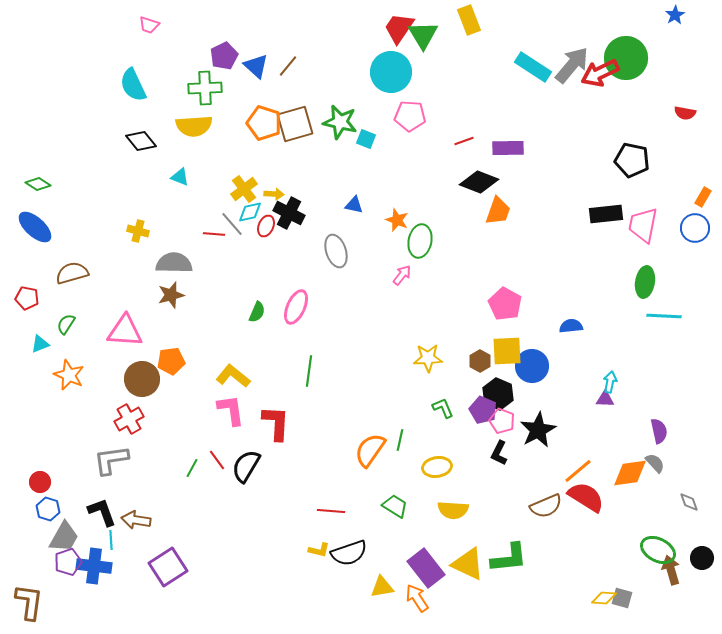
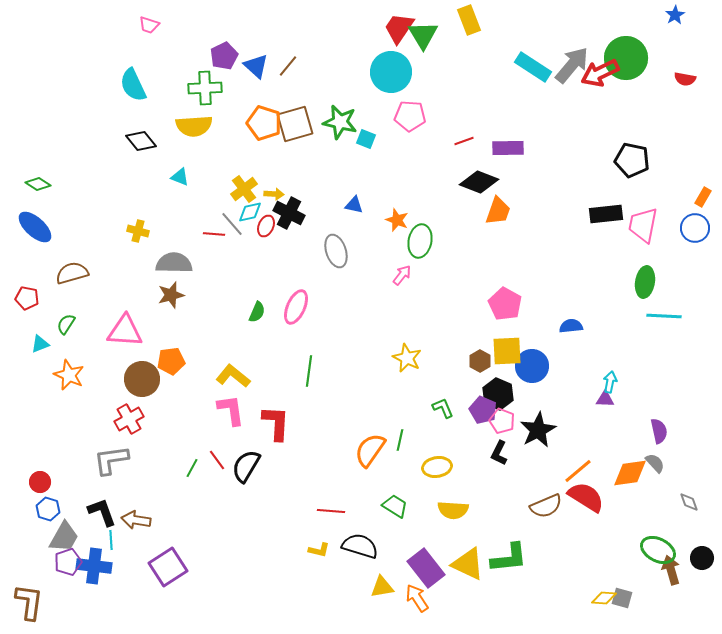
red semicircle at (685, 113): moved 34 px up
yellow star at (428, 358): moved 21 px left; rotated 28 degrees clockwise
black semicircle at (349, 553): moved 11 px right, 7 px up; rotated 144 degrees counterclockwise
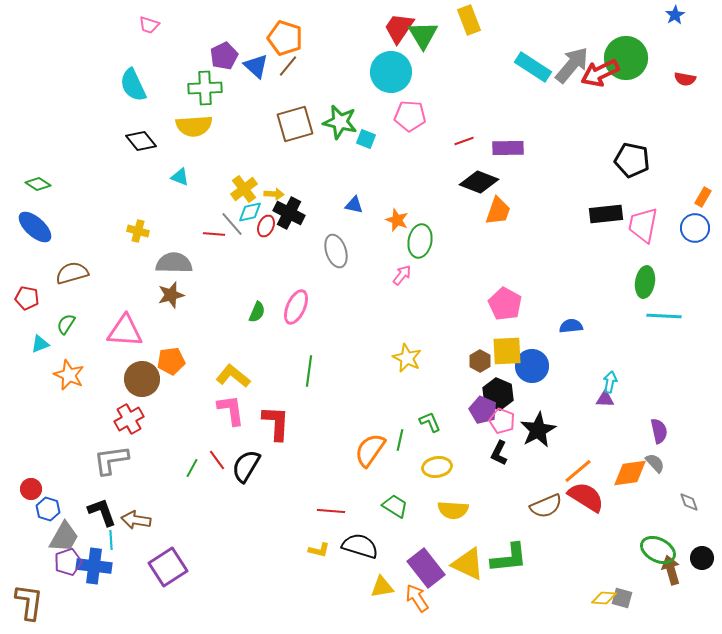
orange pentagon at (264, 123): moved 21 px right, 85 px up
green L-shape at (443, 408): moved 13 px left, 14 px down
red circle at (40, 482): moved 9 px left, 7 px down
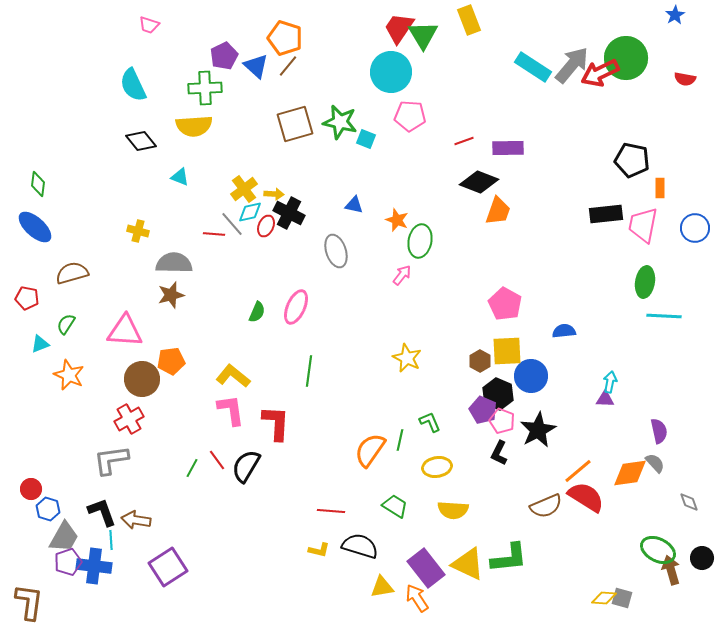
green diamond at (38, 184): rotated 65 degrees clockwise
orange rectangle at (703, 197): moved 43 px left, 9 px up; rotated 30 degrees counterclockwise
blue semicircle at (571, 326): moved 7 px left, 5 px down
blue circle at (532, 366): moved 1 px left, 10 px down
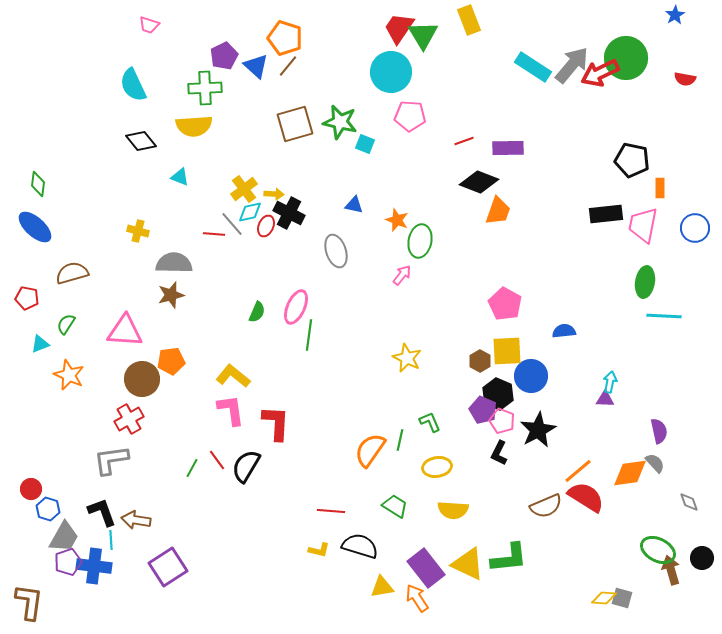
cyan square at (366, 139): moved 1 px left, 5 px down
green line at (309, 371): moved 36 px up
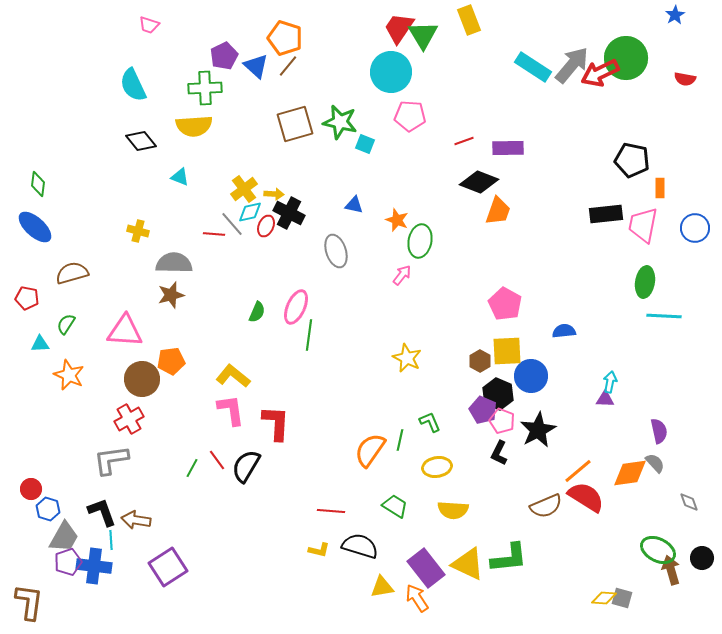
cyan triangle at (40, 344): rotated 18 degrees clockwise
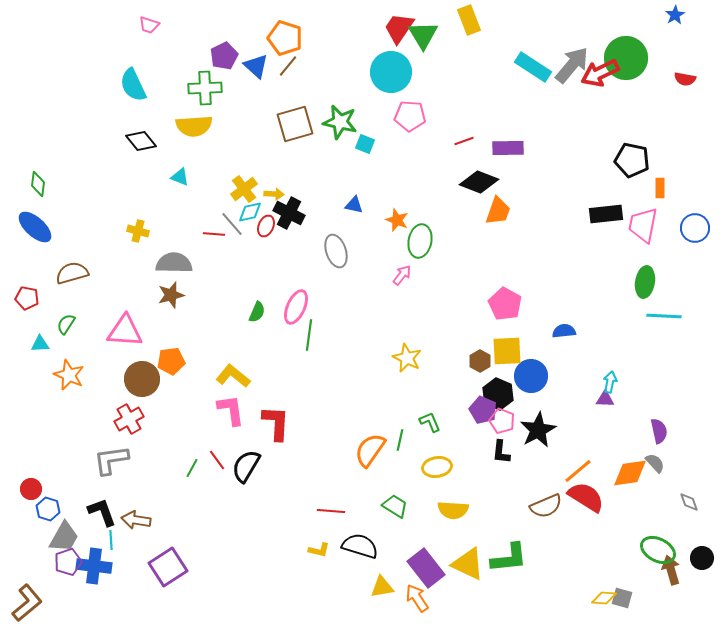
black L-shape at (499, 453): moved 2 px right, 1 px up; rotated 20 degrees counterclockwise
brown L-shape at (29, 602): moved 2 px left, 1 px down; rotated 42 degrees clockwise
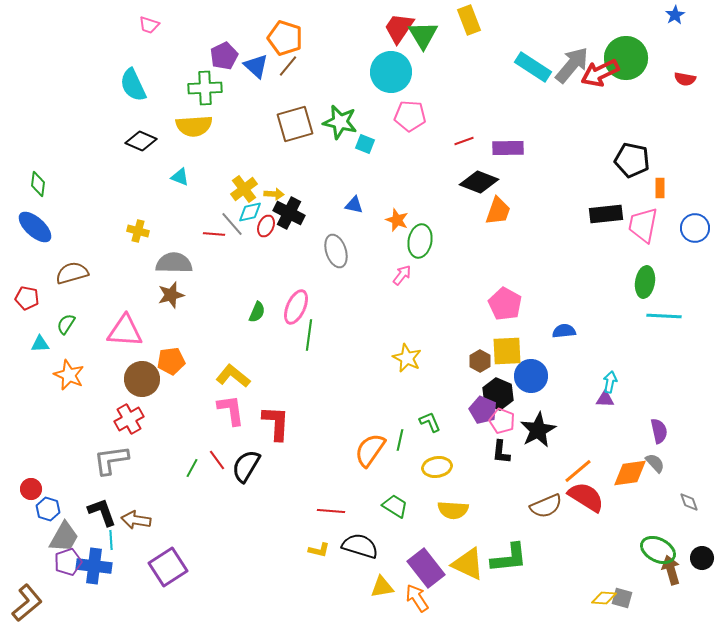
black diamond at (141, 141): rotated 28 degrees counterclockwise
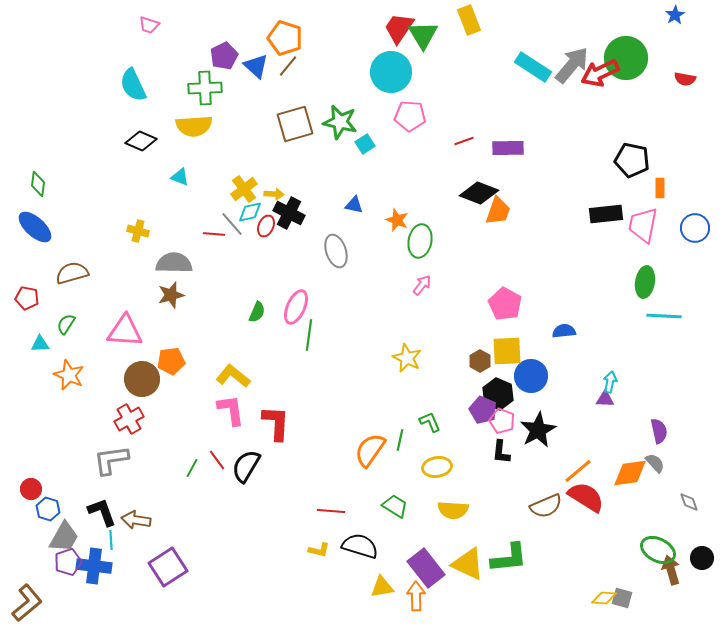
cyan square at (365, 144): rotated 36 degrees clockwise
black diamond at (479, 182): moved 11 px down
pink arrow at (402, 275): moved 20 px right, 10 px down
orange arrow at (417, 598): moved 1 px left, 2 px up; rotated 32 degrees clockwise
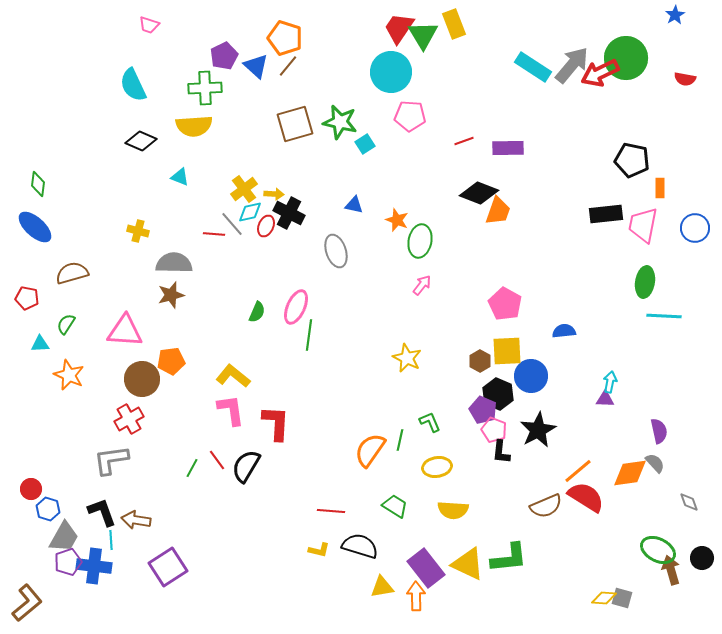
yellow rectangle at (469, 20): moved 15 px left, 4 px down
pink pentagon at (502, 421): moved 8 px left, 9 px down
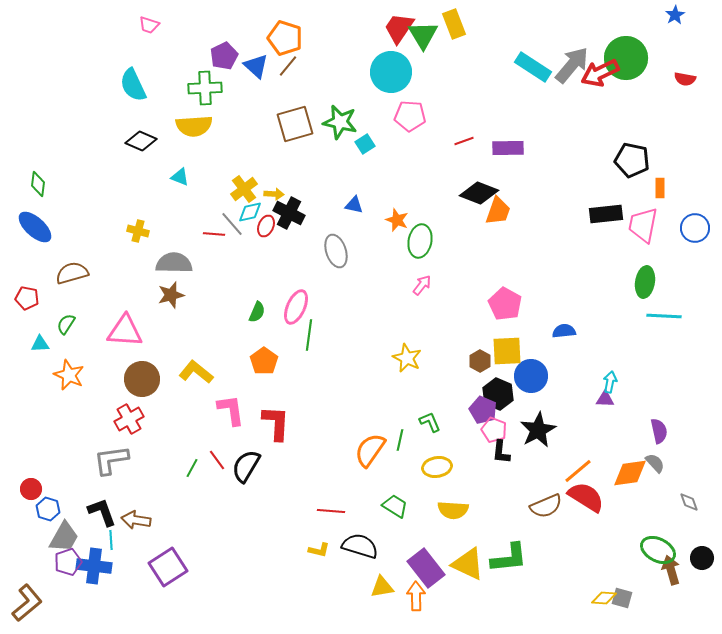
orange pentagon at (171, 361): moved 93 px right; rotated 28 degrees counterclockwise
yellow L-shape at (233, 376): moved 37 px left, 4 px up
